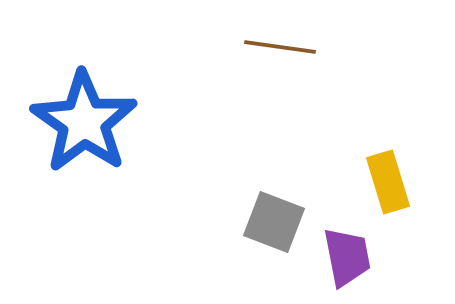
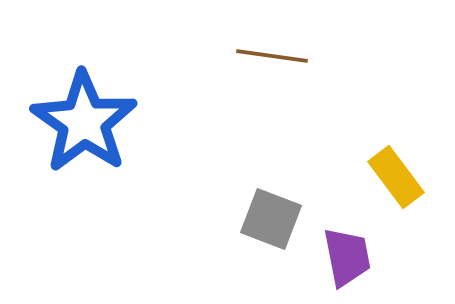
brown line: moved 8 px left, 9 px down
yellow rectangle: moved 8 px right, 5 px up; rotated 20 degrees counterclockwise
gray square: moved 3 px left, 3 px up
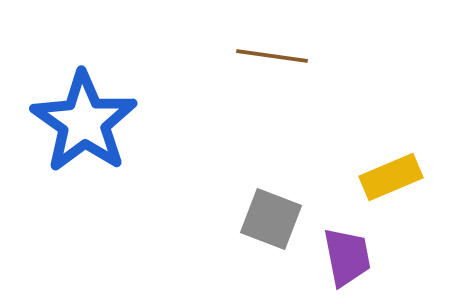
yellow rectangle: moved 5 px left; rotated 76 degrees counterclockwise
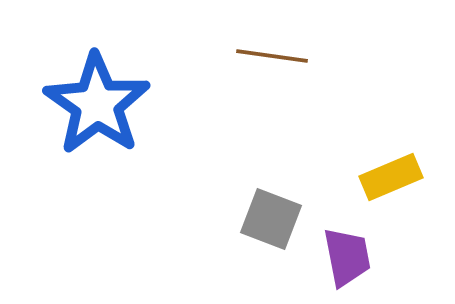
blue star: moved 13 px right, 18 px up
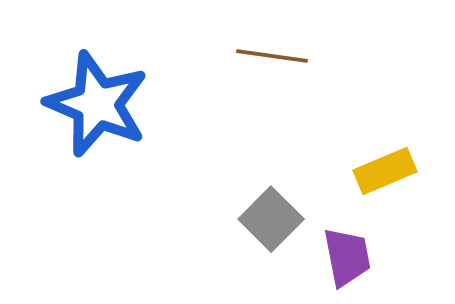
blue star: rotated 12 degrees counterclockwise
yellow rectangle: moved 6 px left, 6 px up
gray square: rotated 24 degrees clockwise
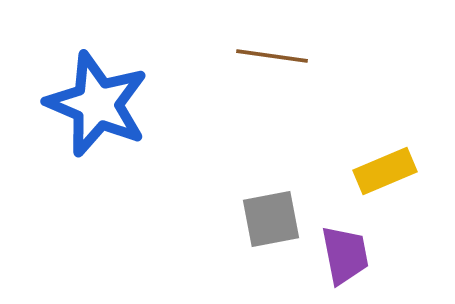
gray square: rotated 34 degrees clockwise
purple trapezoid: moved 2 px left, 2 px up
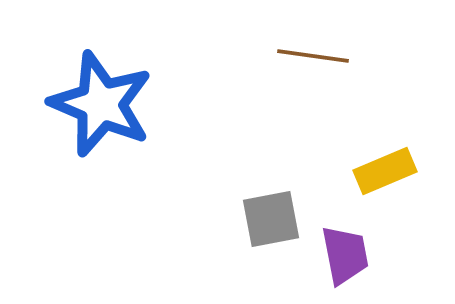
brown line: moved 41 px right
blue star: moved 4 px right
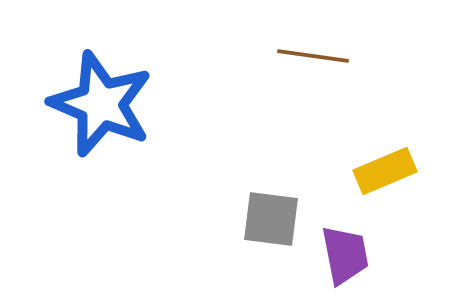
gray square: rotated 18 degrees clockwise
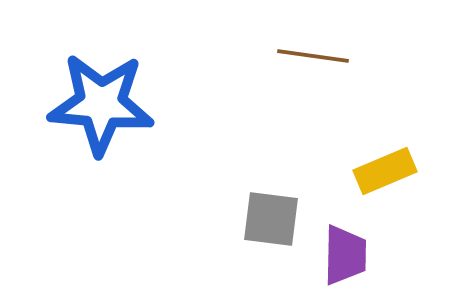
blue star: rotated 18 degrees counterclockwise
purple trapezoid: rotated 12 degrees clockwise
